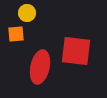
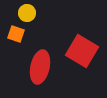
orange square: rotated 24 degrees clockwise
red square: moved 6 px right; rotated 24 degrees clockwise
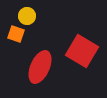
yellow circle: moved 3 px down
red ellipse: rotated 12 degrees clockwise
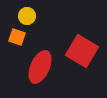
orange square: moved 1 px right, 3 px down
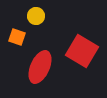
yellow circle: moved 9 px right
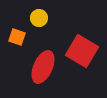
yellow circle: moved 3 px right, 2 px down
red ellipse: moved 3 px right
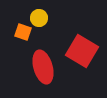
orange square: moved 6 px right, 5 px up
red ellipse: rotated 40 degrees counterclockwise
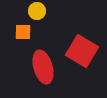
yellow circle: moved 2 px left, 7 px up
orange square: rotated 18 degrees counterclockwise
